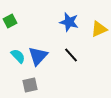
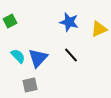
blue triangle: moved 2 px down
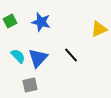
blue star: moved 28 px left
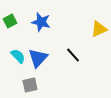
black line: moved 2 px right
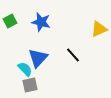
cyan semicircle: moved 7 px right, 13 px down
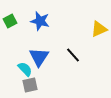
blue star: moved 1 px left, 1 px up
blue triangle: moved 1 px right, 1 px up; rotated 10 degrees counterclockwise
